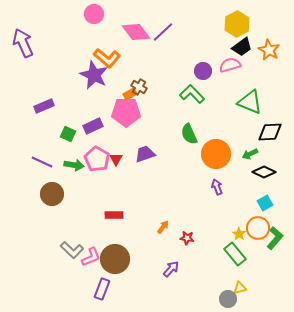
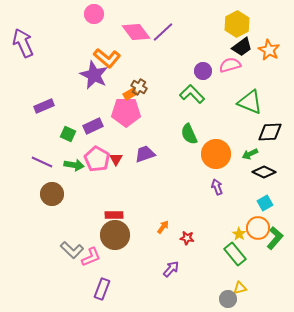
brown circle at (115, 259): moved 24 px up
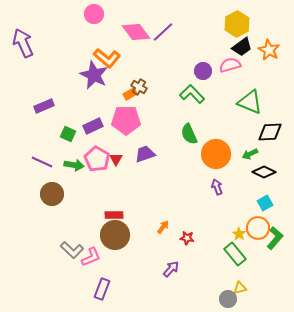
pink pentagon at (126, 112): moved 8 px down
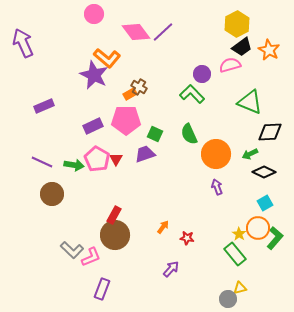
purple circle at (203, 71): moved 1 px left, 3 px down
green square at (68, 134): moved 87 px right
red rectangle at (114, 215): rotated 60 degrees counterclockwise
